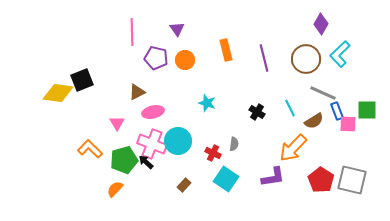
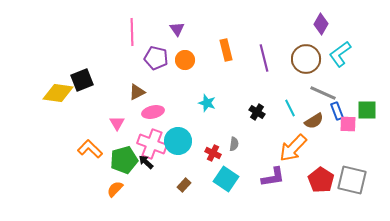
cyan L-shape: rotated 8 degrees clockwise
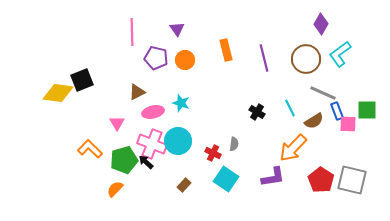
cyan star: moved 26 px left
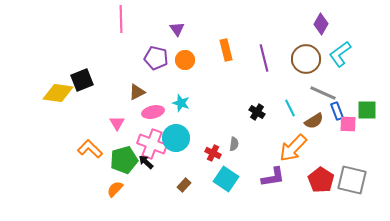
pink line: moved 11 px left, 13 px up
cyan circle: moved 2 px left, 3 px up
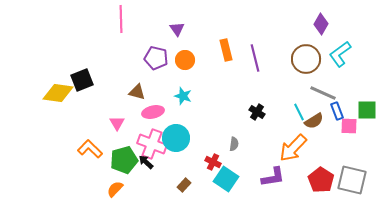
purple line: moved 9 px left
brown triangle: rotated 42 degrees clockwise
cyan star: moved 2 px right, 7 px up
cyan line: moved 9 px right, 4 px down
pink square: moved 1 px right, 2 px down
red cross: moved 9 px down
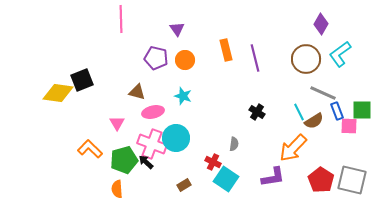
green square: moved 5 px left
brown rectangle: rotated 16 degrees clockwise
orange semicircle: moved 2 px right; rotated 48 degrees counterclockwise
